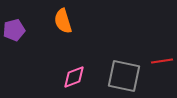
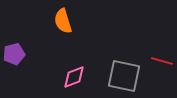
purple pentagon: moved 24 px down
red line: rotated 25 degrees clockwise
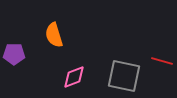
orange semicircle: moved 9 px left, 14 px down
purple pentagon: rotated 15 degrees clockwise
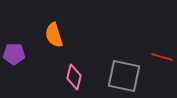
red line: moved 4 px up
pink diamond: rotated 55 degrees counterclockwise
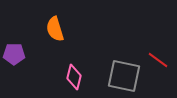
orange semicircle: moved 1 px right, 6 px up
red line: moved 4 px left, 3 px down; rotated 20 degrees clockwise
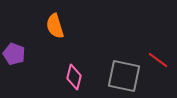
orange semicircle: moved 3 px up
purple pentagon: rotated 20 degrees clockwise
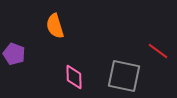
red line: moved 9 px up
pink diamond: rotated 15 degrees counterclockwise
